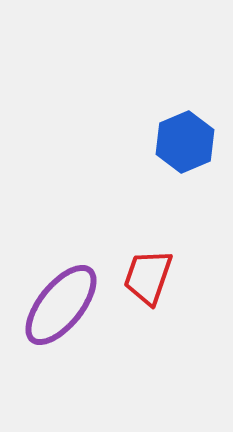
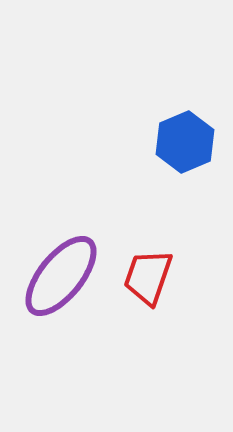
purple ellipse: moved 29 px up
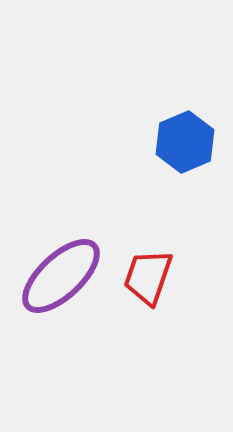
purple ellipse: rotated 8 degrees clockwise
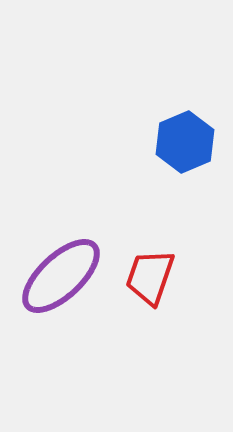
red trapezoid: moved 2 px right
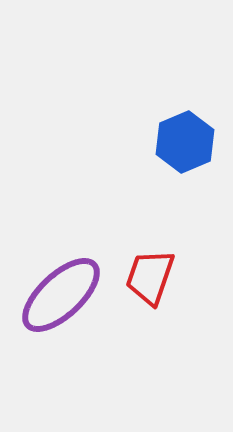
purple ellipse: moved 19 px down
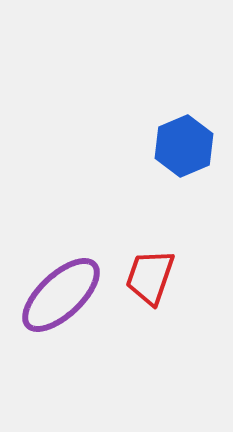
blue hexagon: moved 1 px left, 4 px down
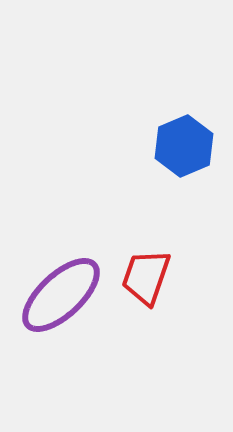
red trapezoid: moved 4 px left
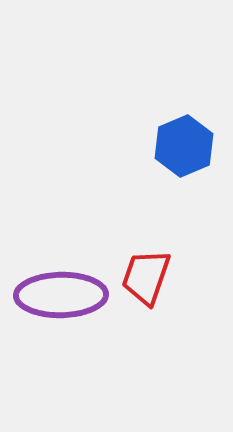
purple ellipse: rotated 42 degrees clockwise
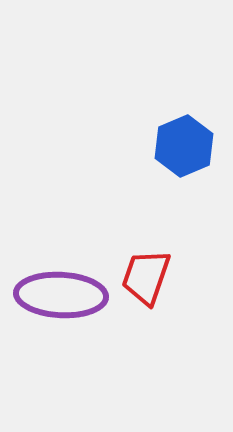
purple ellipse: rotated 4 degrees clockwise
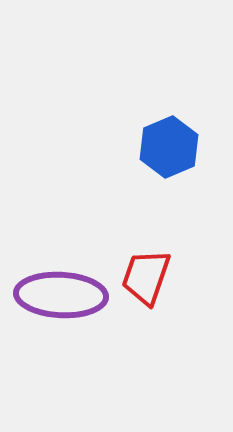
blue hexagon: moved 15 px left, 1 px down
